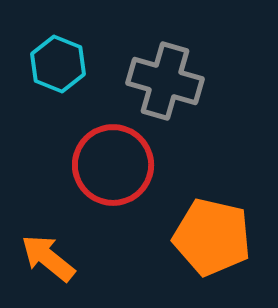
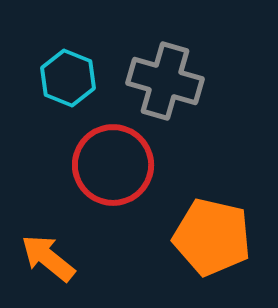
cyan hexagon: moved 10 px right, 14 px down
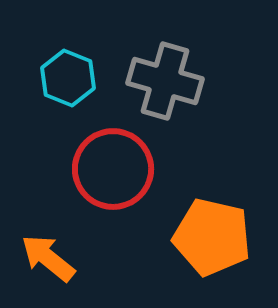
red circle: moved 4 px down
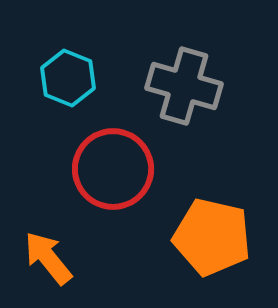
gray cross: moved 19 px right, 5 px down
orange arrow: rotated 12 degrees clockwise
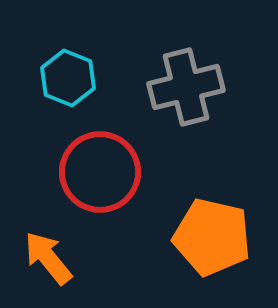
gray cross: moved 2 px right, 1 px down; rotated 30 degrees counterclockwise
red circle: moved 13 px left, 3 px down
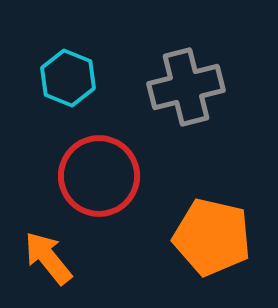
red circle: moved 1 px left, 4 px down
